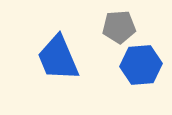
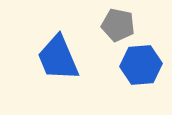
gray pentagon: moved 1 px left, 2 px up; rotated 16 degrees clockwise
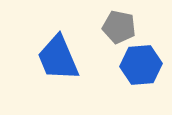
gray pentagon: moved 1 px right, 2 px down
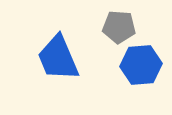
gray pentagon: rotated 8 degrees counterclockwise
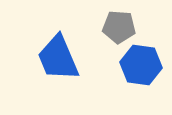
blue hexagon: rotated 12 degrees clockwise
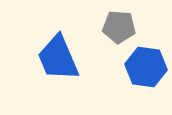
blue hexagon: moved 5 px right, 2 px down
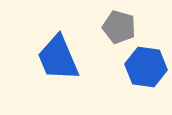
gray pentagon: rotated 12 degrees clockwise
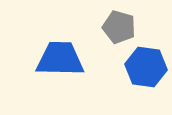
blue trapezoid: moved 2 px right, 1 px down; rotated 114 degrees clockwise
